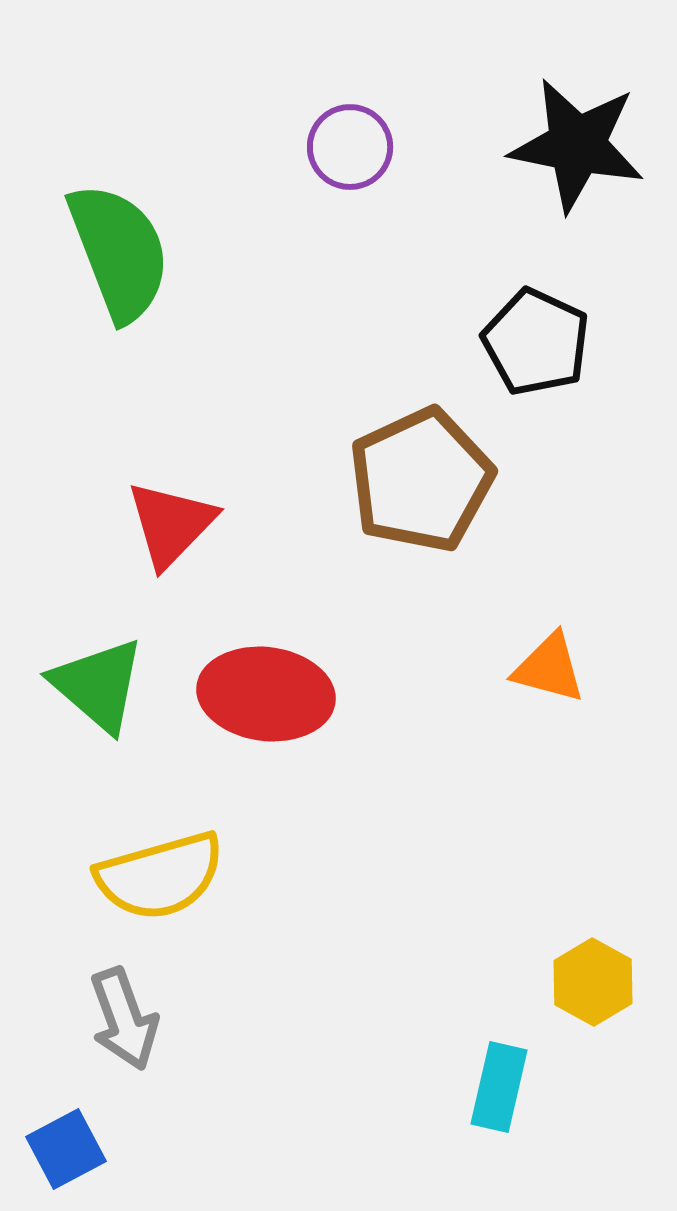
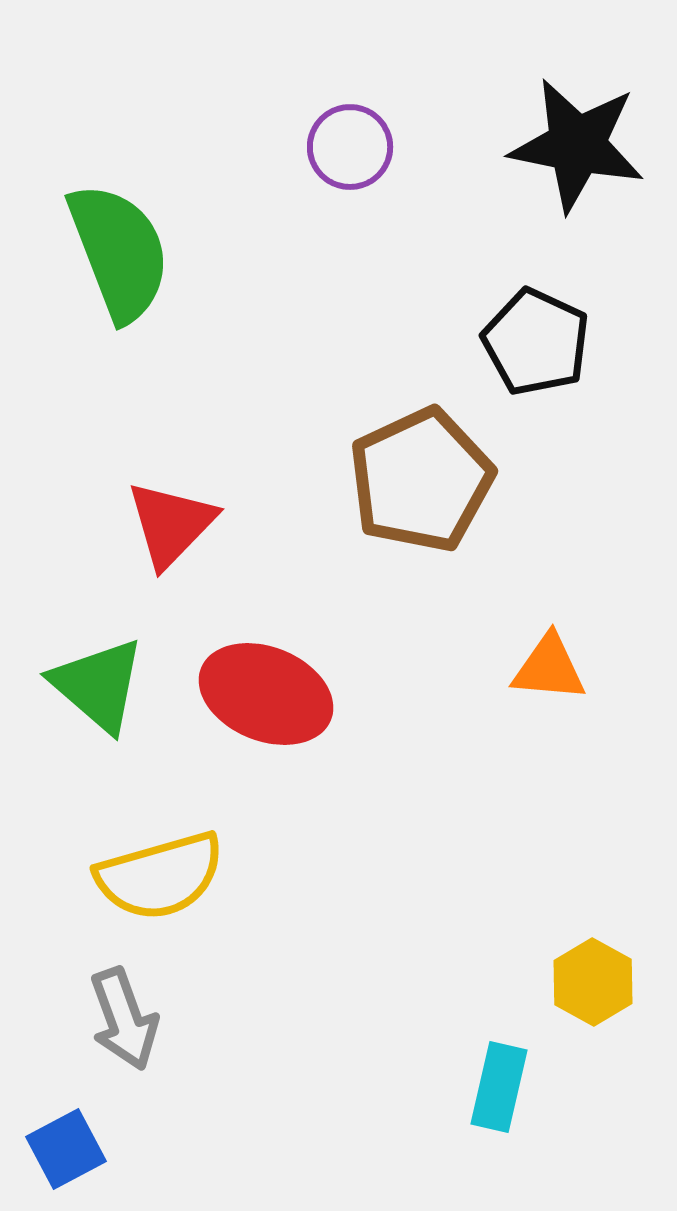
orange triangle: rotated 10 degrees counterclockwise
red ellipse: rotated 15 degrees clockwise
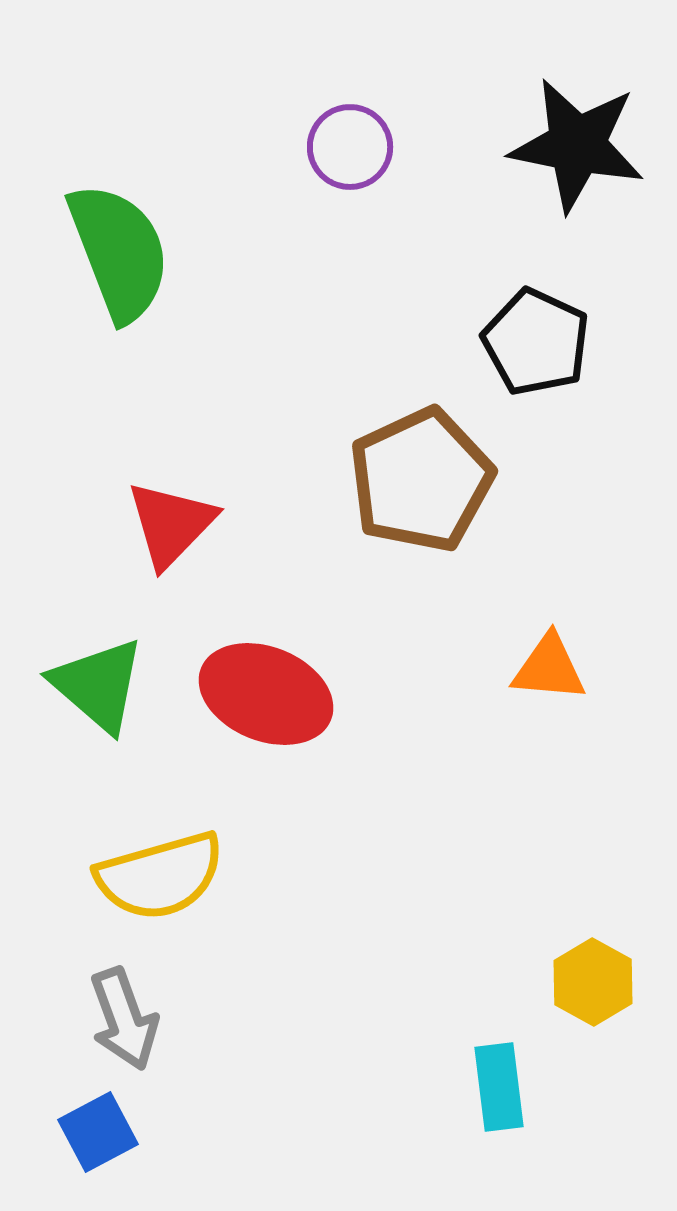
cyan rectangle: rotated 20 degrees counterclockwise
blue square: moved 32 px right, 17 px up
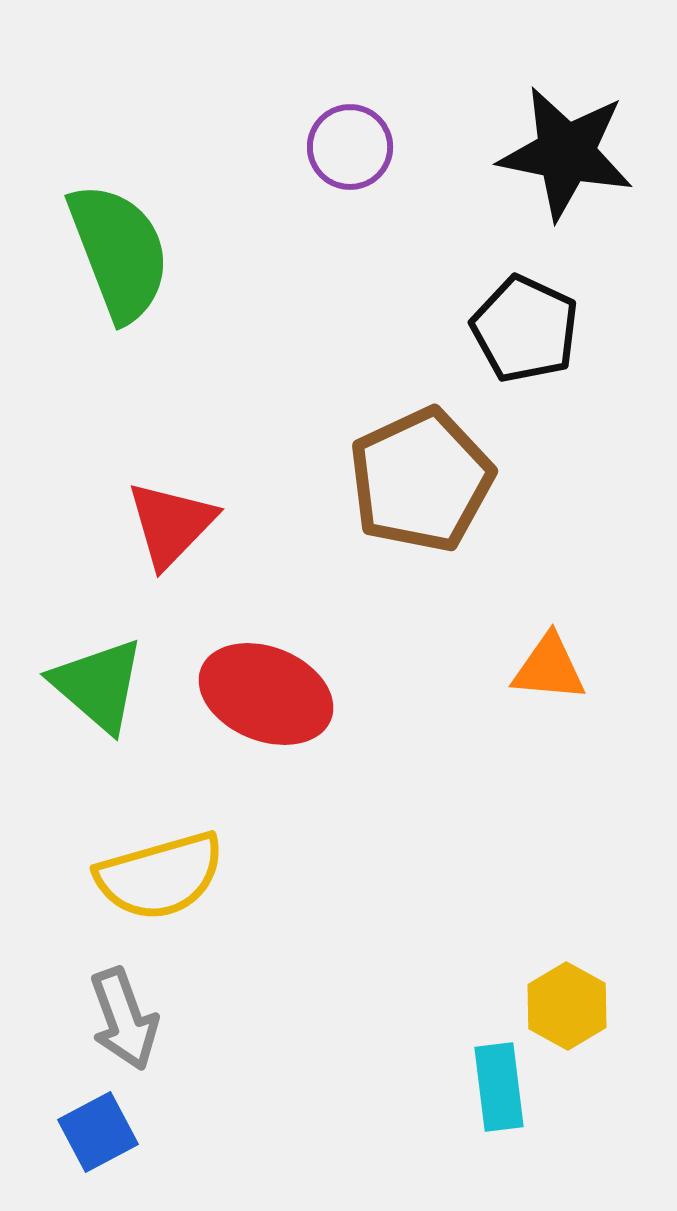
black star: moved 11 px left, 8 px down
black pentagon: moved 11 px left, 13 px up
yellow hexagon: moved 26 px left, 24 px down
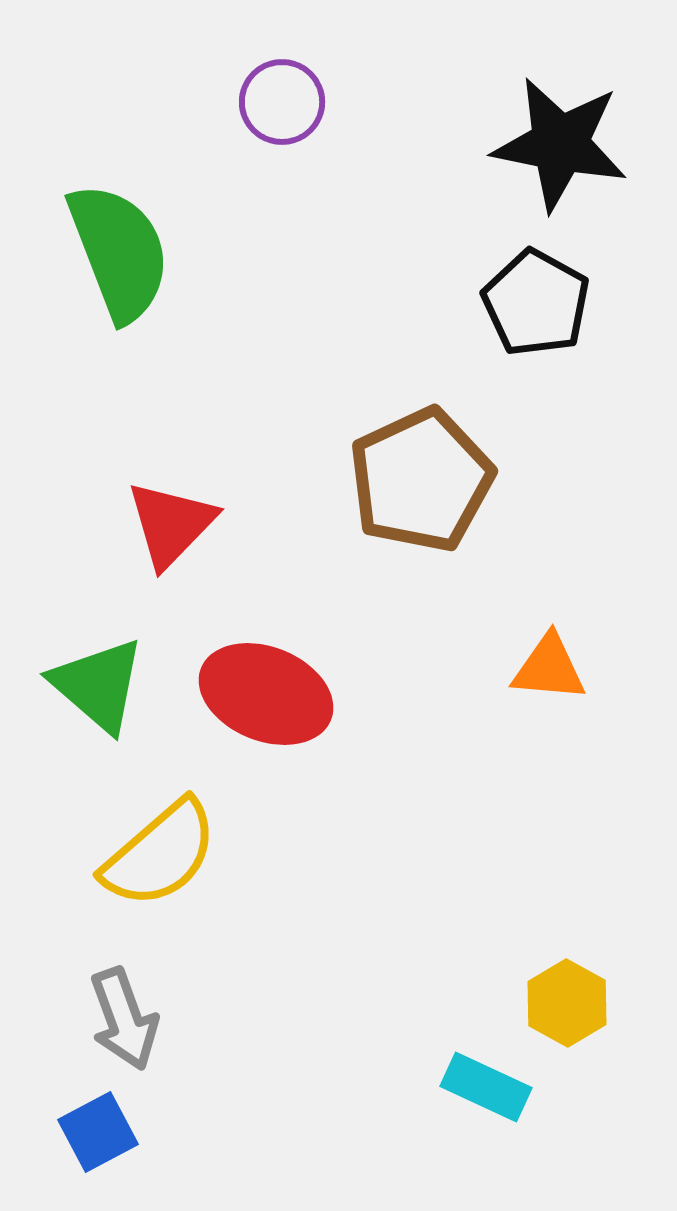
purple circle: moved 68 px left, 45 px up
black star: moved 6 px left, 9 px up
black pentagon: moved 11 px right, 26 px up; rotated 4 degrees clockwise
yellow semicircle: moved 22 px up; rotated 25 degrees counterclockwise
yellow hexagon: moved 3 px up
cyan rectangle: moved 13 px left; rotated 58 degrees counterclockwise
